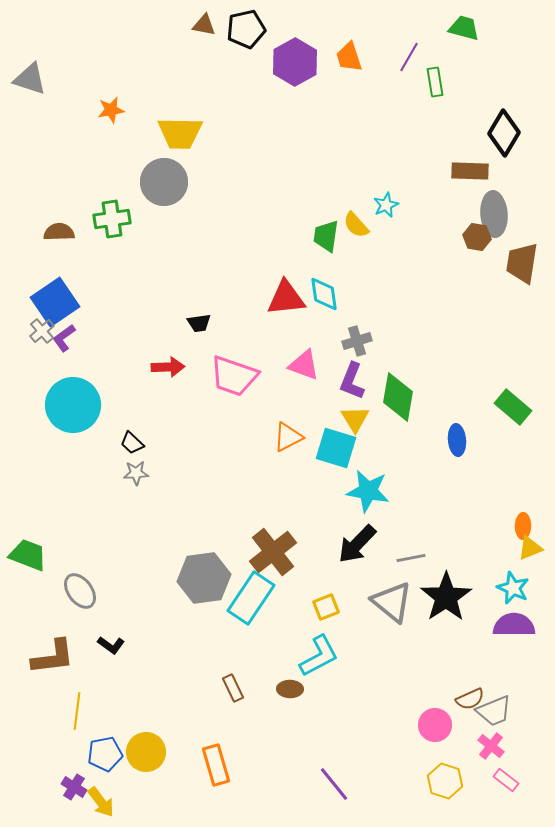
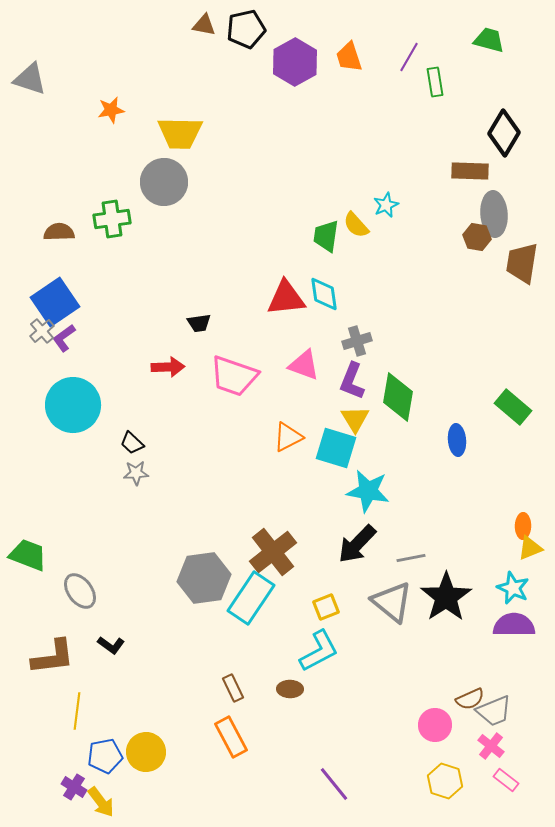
green trapezoid at (464, 28): moved 25 px right, 12 px down
cyan L-shape at (319, 656): moved 5 px up
blue pentagon at (105, 754): moved 2 px down
orange rectangle at (216, 765): moved 15 px right, 28 px up; rotated 12 degrees counterclockwise
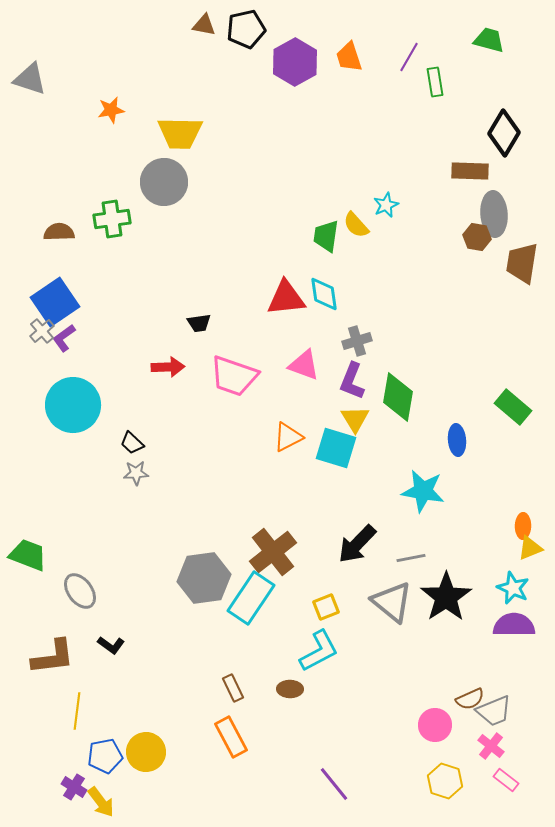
cyan star at (368, 491): moved 55 px right
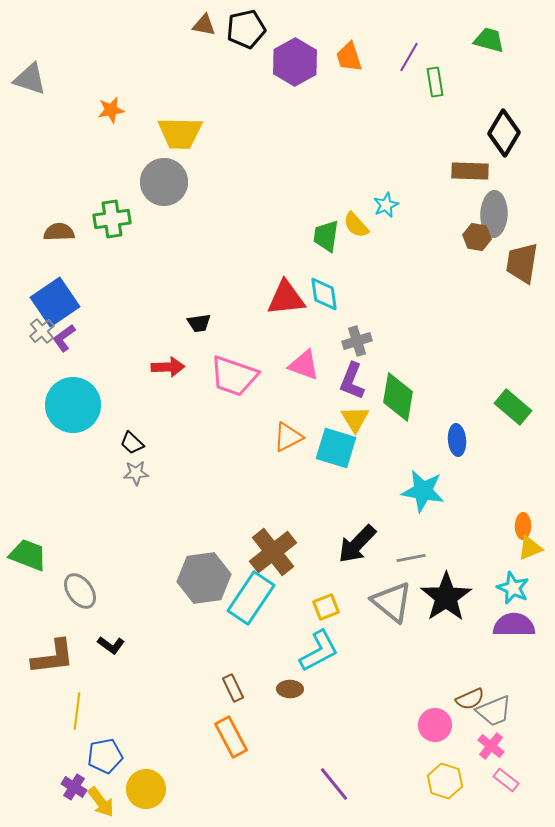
gray ellipse at (494, 214): rotated 6 degrees clockwise
yellow circle at (146, 752): moved 37 px down
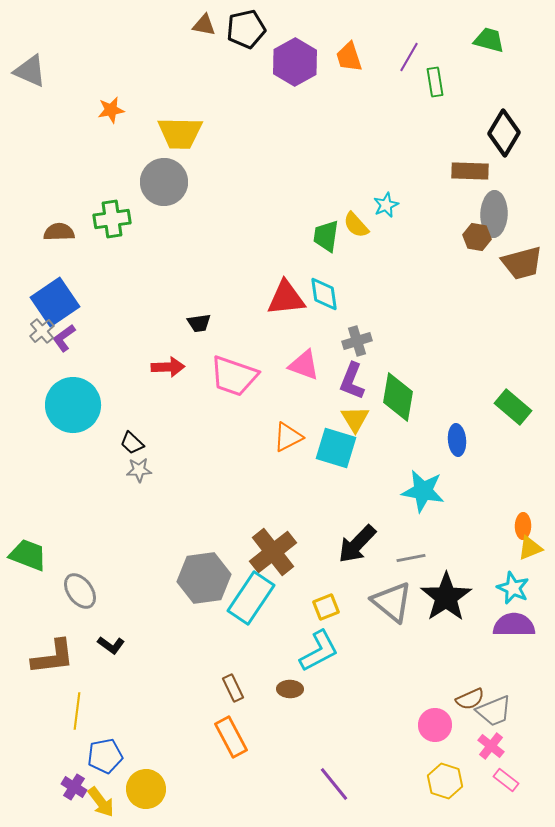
gray triangle at (30, 79): moved 8 px up; rotated 6 degrees clockwise
brown trapezoid at (522, 263): rotated 114 degrees counterclockwise
gray star at (136, 473): moved 3 px right, 3 px up
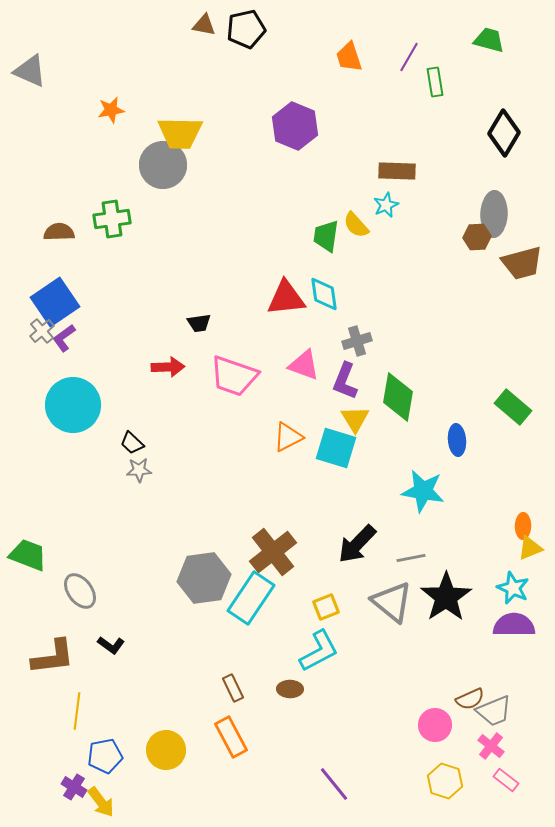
purple hexagon at (295, 62): moved 64 px down; rotated 9 degrees counterclockwise
brown rectangle at (470, 171): moved 73 px left
gray circle at (164, 182): moved 1 px left, 17 px up
brown hexagon at (477, 237): rotated 12 degrees counterclockwise
purple L-shape at (352, 381): moved 7 px left
yellow circle at (146, 789): moved 20 px right, 39 px up
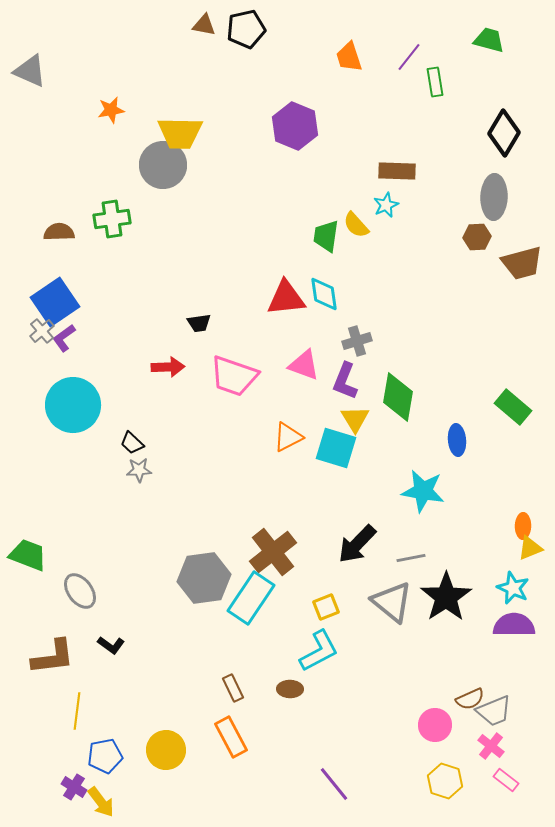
purple line at (409, 57): rotated 8 degrees clockwise
gray ellipse at (494, 214): moved 17 px up
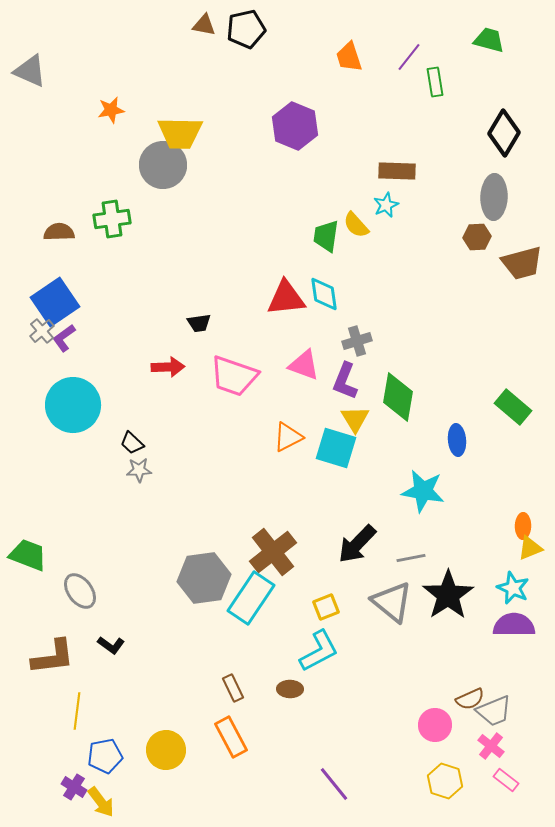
black star at (446, 597): moved 2 px right, 2 px up
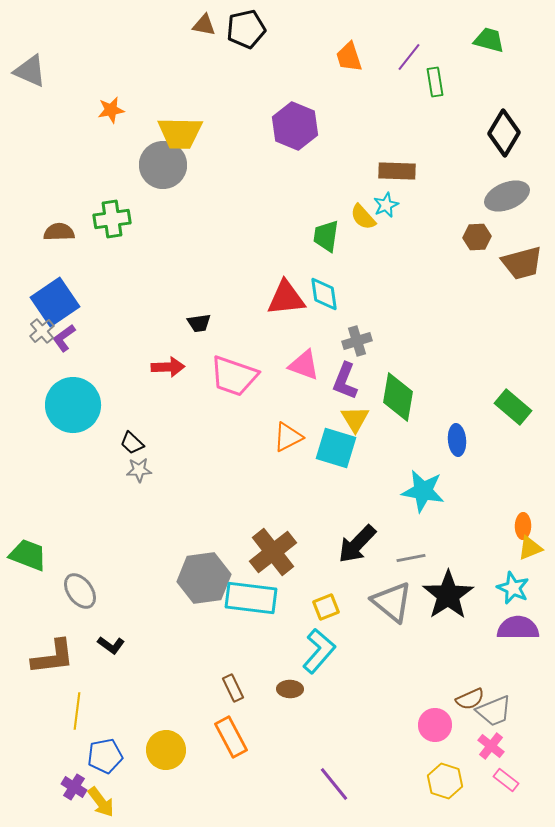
gray ellipse at (494, 197): moved 13 px right, 1 px up; rotated 66 degrees clockwise
yellow semicircle at (356, 225): moved 7 px right, 8 px up
cyan rectangle at (251, 598): rotated 63 degrees clockwise
purple semicircle at (514, 625): moved 4 px right, 3 px down
cyan L-shape at (319, 651): rotated 21 degrees counterclockwise
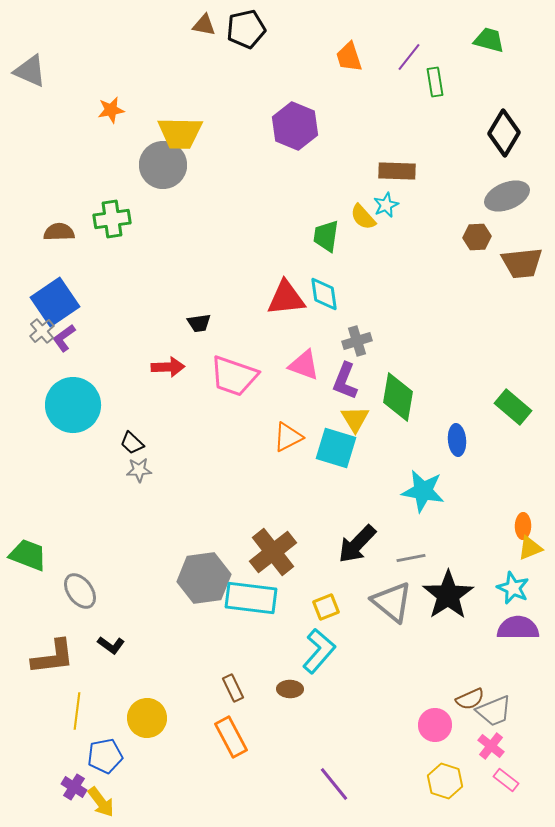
brown trapezoid at (522, 263): rotated 9 degrees clockwise
yellow circle at (166, 750): moved 19 px left, 32 px up
